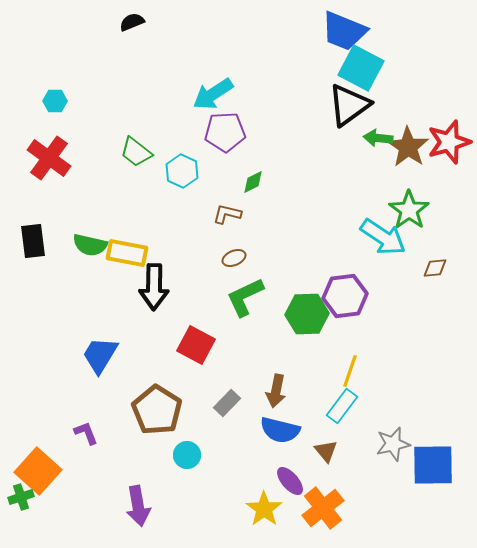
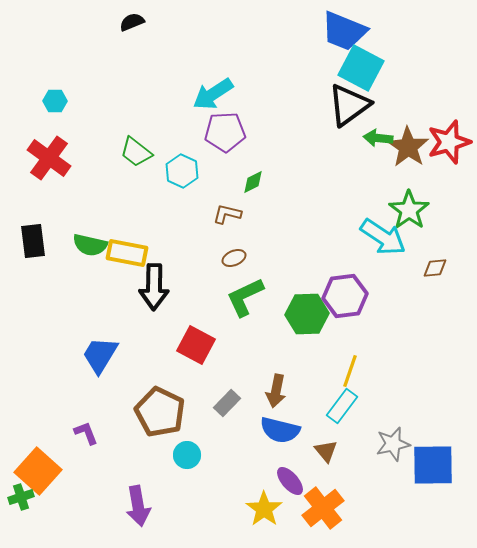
brown pentagon at (157, 410): moved 3 px right, 2 px down; rotated 6 degrees counterclockwise
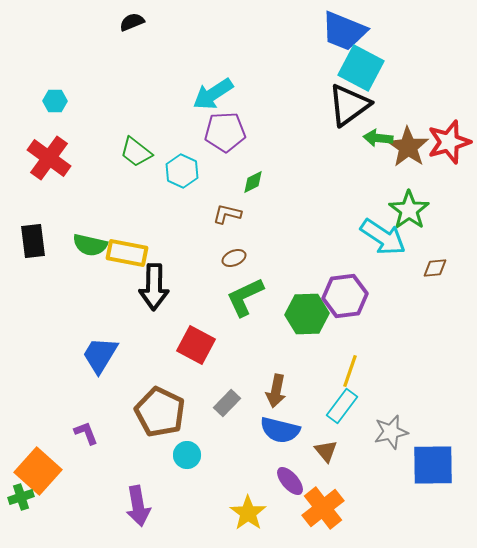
gray star at (393, 444): moved 2 px left, 12 px up
yellow star at (264, 509): moved 16 px left, 4 px down
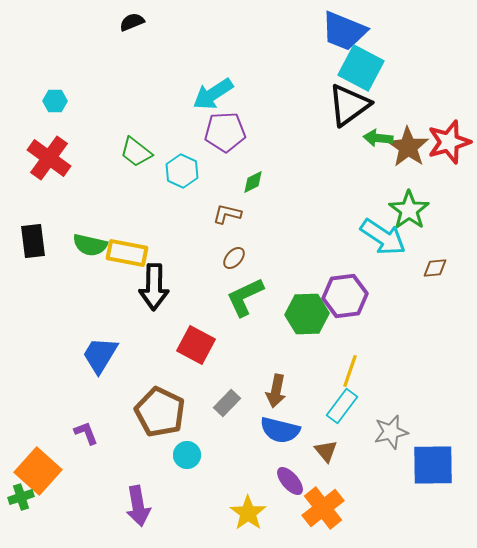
brown ellipse at (234, 258): rotated 25 degrees counterclockwise
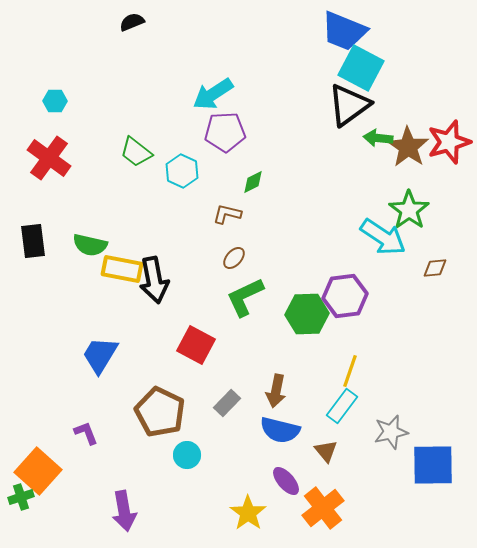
yellow rectangle at (127, 253): moved 5 px left, 16 px down
black arrow at (154, 287): moved 7 px up; rotated 12 degrees counterclockwise
purple ellipse at (290, 481): moved 4 px left
purple arrow at (138, 506): moved 14 px left, 5 px down
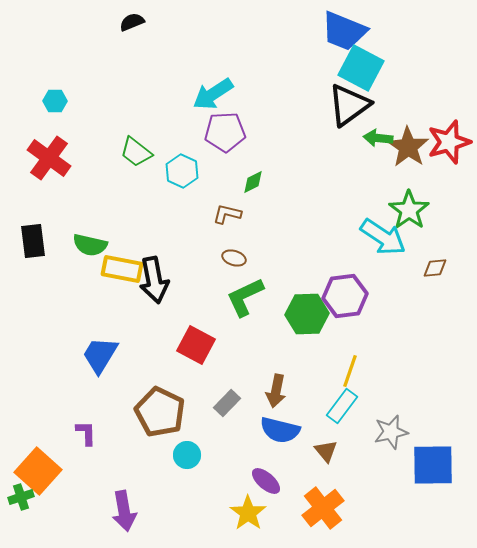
brown ellipse at (234, 258): rotated 65 degrees clockwise
purple L-shape at (86, 433): rotated 20 degrees clockwise
purple ellipse at (286, 481): moved 20 px left; rotated 8 degrees counterclockwise
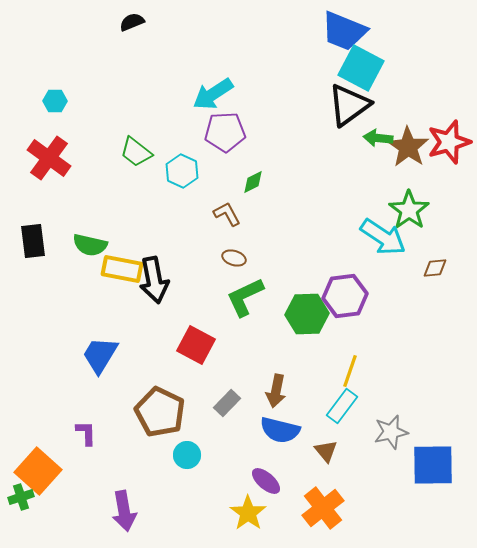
brown L-shape at (227, 214): rotated 48 degrees clockwise
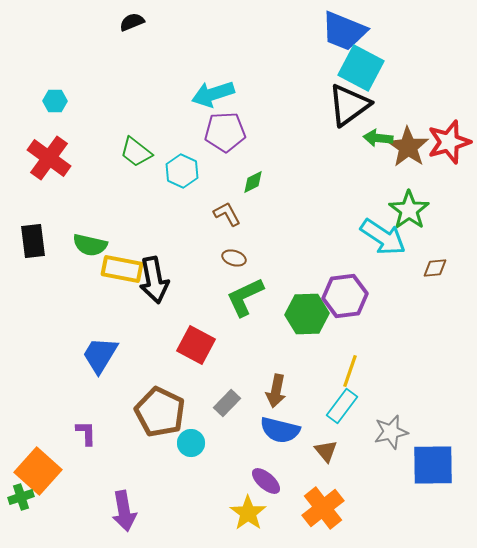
cyan arrow at (213, 94): rotated 15 degrees clockwise
cyan circle at (187, 455): moved 4 px right, 12 px up
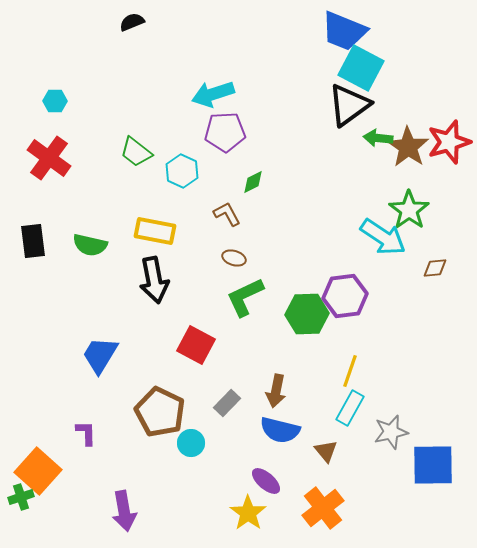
yellow rectangle at (122, 269): moved 33 px right, 38 px up
cyan rectangle at (342, 406): moved 8 px right, 2 px down; rotated 8 degrees counterclockwise
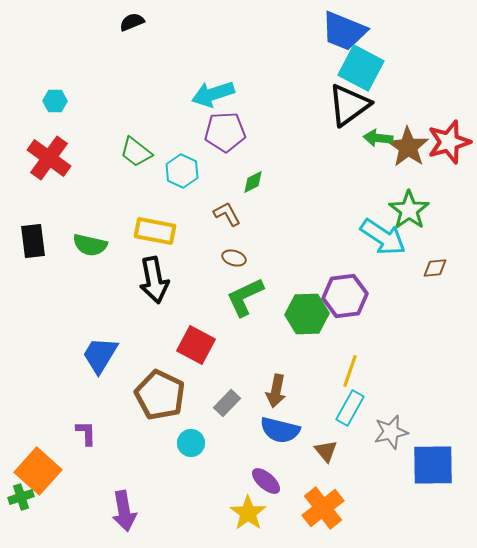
brown pentagon at (160, 412): moved 17 px up
